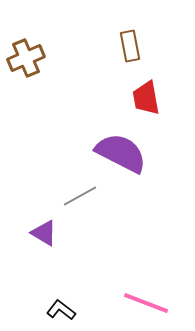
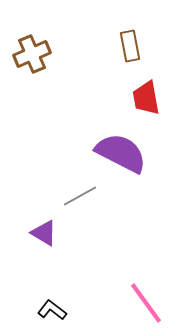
brown cross: moved 6 px right, 4 px up
pink line: rotated 33 degrees clockwise
black L-shape: moved 9 px left
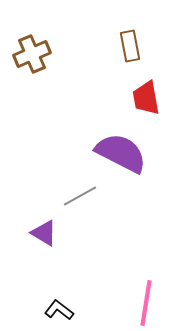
pink line: rotated 45 degrees clockwise
black L-shape: moved 7 px right
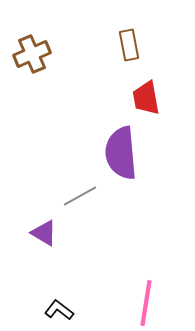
brown rectangle: moved 1 px left, 1 px up
purple semicircle: rotated 122 degrees counterclockwise
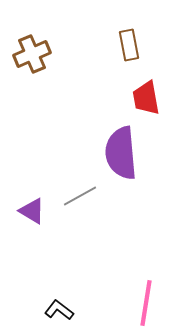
purple triangle: moved 12 px left, 22 px up
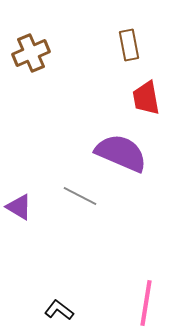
brown cross: moved 1 px left, 1 px up
purple semicircle: rotated 118 degrees clockwise
gray line: rotated 56 degrees clockwise
purple triangle: moved 13 px left, 4 px up
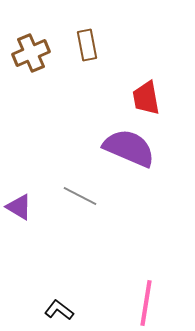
brown rectangle: moved 42 px left
purple semicircle: moved 8 px right, 5 px up
